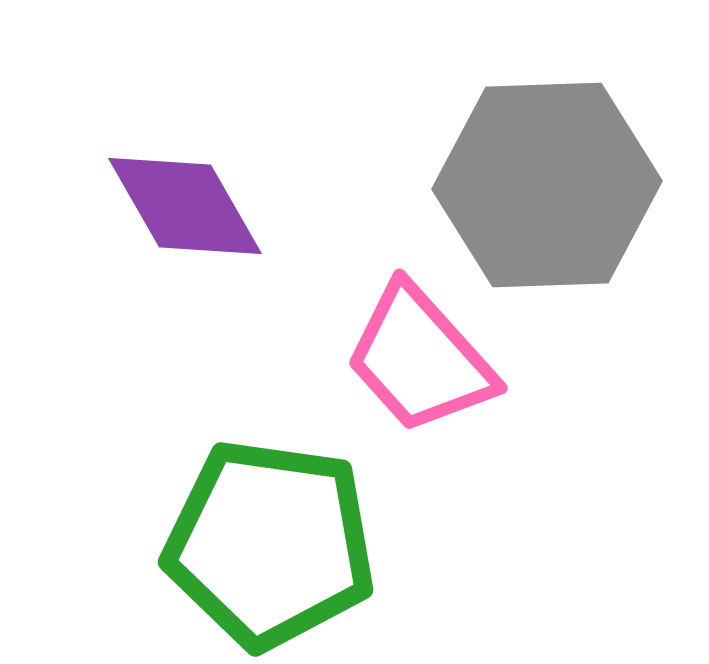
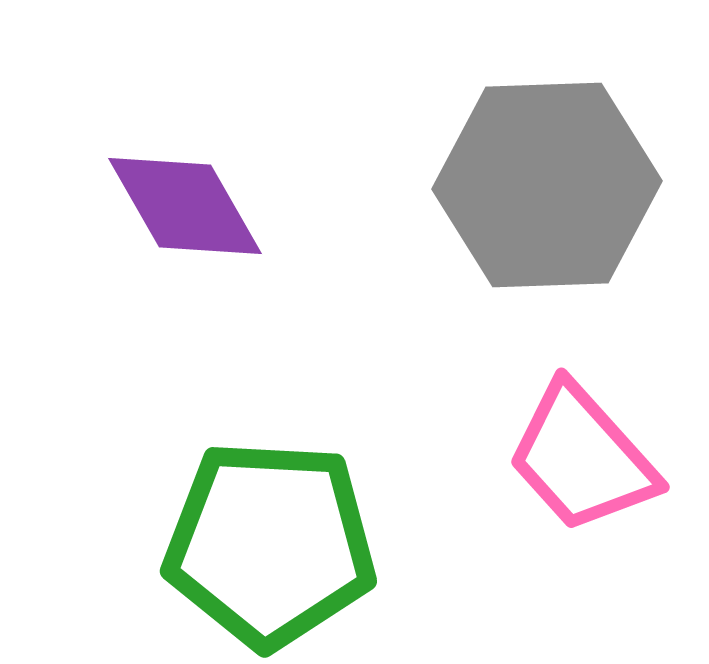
pink trapezoid: moved 162 px right, 99 px down
green pentagon: rotated 5 degrees counterclockwise
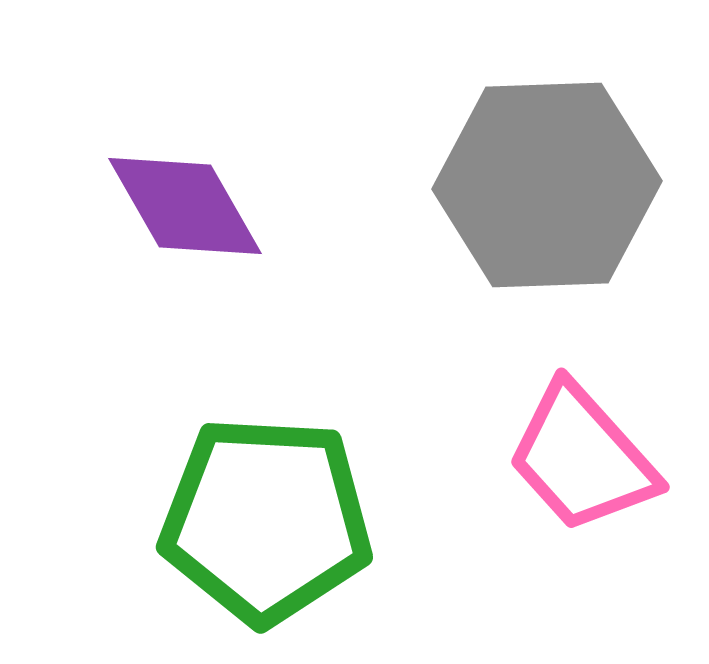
green pentagon: moved 4 px left, 24 px up
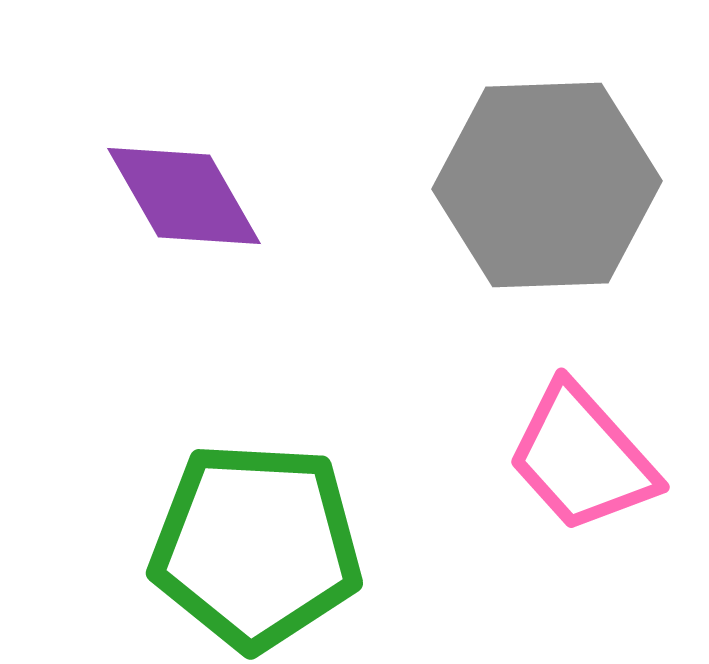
purple diamond: moved 1 px left, 10 px up
green pentagon: moved 10 px left, 26 px down
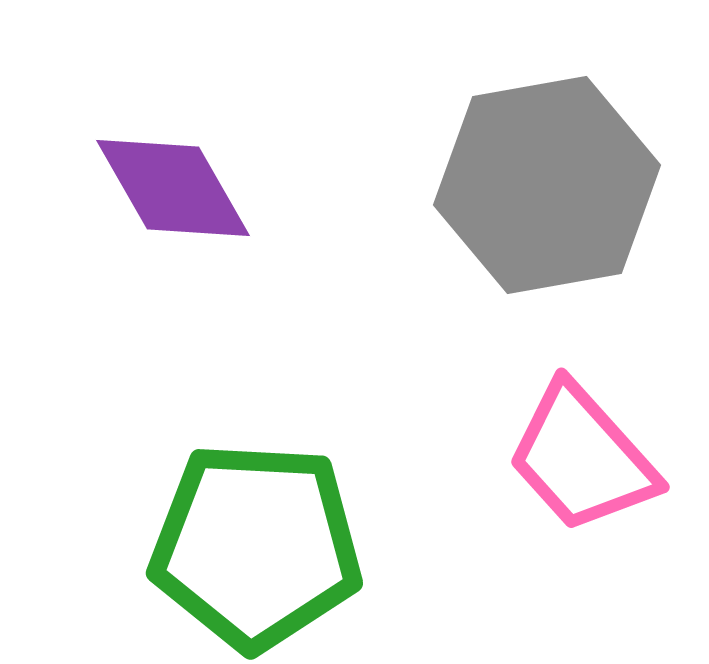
gray hexagon: rotated 8 degrees counterclockwise
purple diamond: moved 11 px left, 8 px up
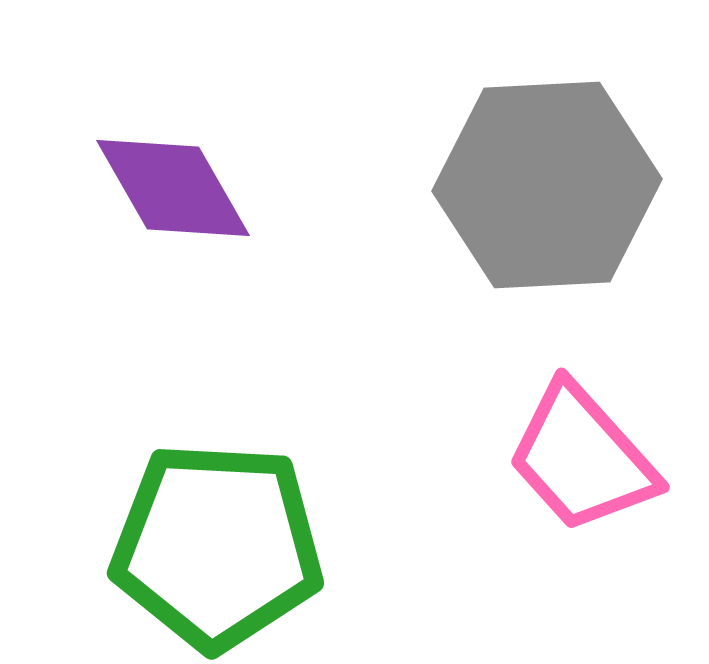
gray hexagon: rotated 7 degrees clockwise
green pentagon: moved 39 px left
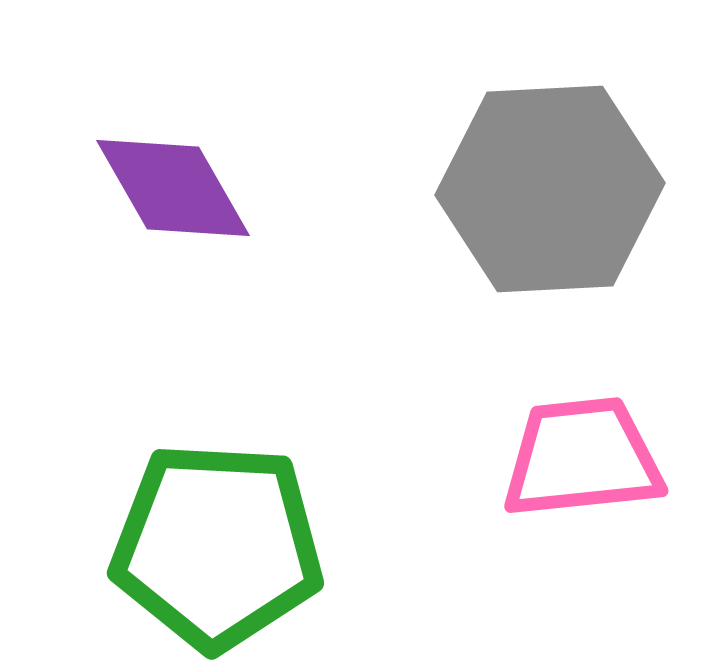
gray hexagon: moved 3 px right, 4 px down
pink trapezoid: rotated 126 degrees clockwise
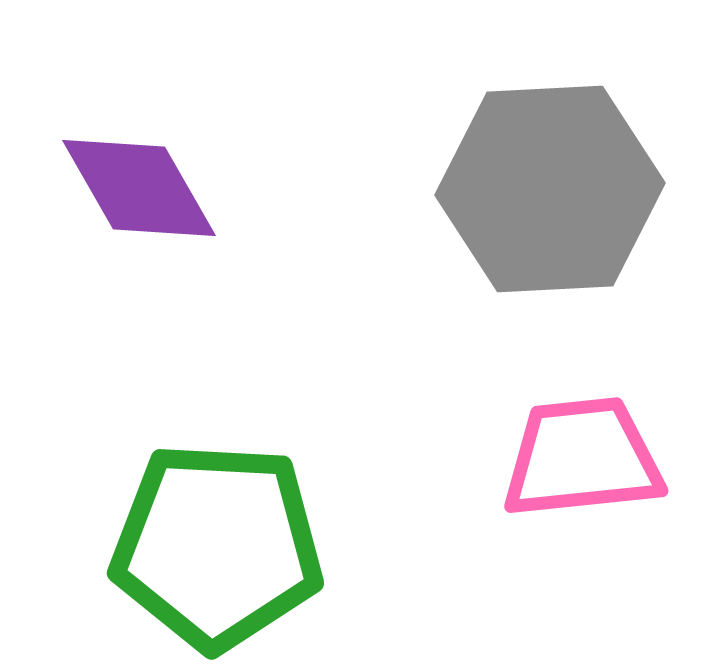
purple diamond: moved 34 px left
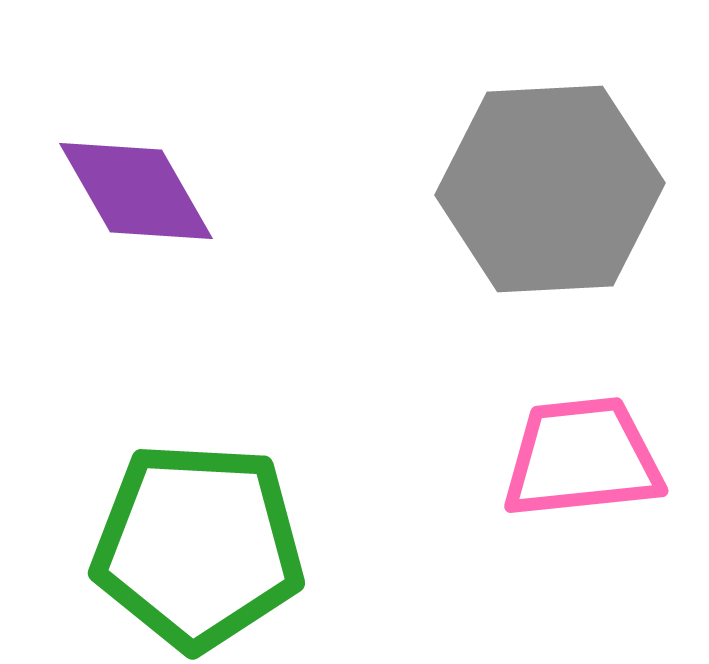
purple diamond: moved 3 px left, 3 px down
green pentagon: moved 19 px left
